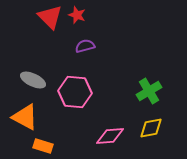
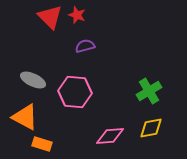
orange rectangle: moved 1 px left, 2 px up
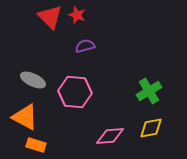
orange rectangle: moved 6 px left, 1 px down
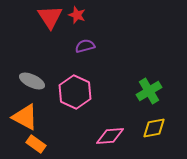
red triangle: rotated 12 degrees clockwise
gray ellipse: moved 1 px left, 1 px down
pink hexagon: rotated 20 degrees clockwise
yellow diamond: moved 3 px right
orange rectangle: moved 1 px up; rotated 18 degrees clockwise
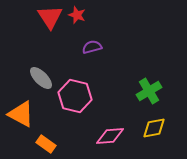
purple semicircle: moved 7 px right, 1 px down
gray ellipse: moved 9 px right, 3 px up; rotated 20 degrees clockwise
pink hexagon: moved 4 px down; rotated 12 degrees counterclockwise
orange triangle: moved 4 px left, 3 px up
orange rectangle: moved 10 px right
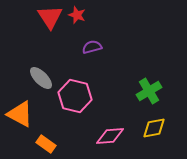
orange triangle: moved 1 px left
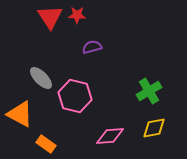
red star: rotated 18 degrees counterclockwise
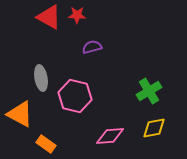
red triangle: moved 1 px left; rotated 28 degrees counterclockwise
gray ellipse: rotated 35 degrees clockwise
